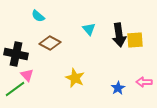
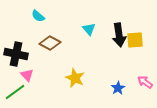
pink arrow: moved 1 px right; rotated 35 degrees clockwise
green line: moved 3 px down
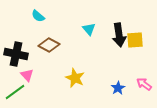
brown diamond: moved 1 px left, 2 px down
pink arrow: moved 1 px left, 2 px down
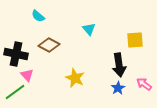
black arrow: moved 30 px down
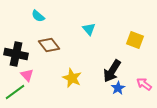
yellow square: rotated 24 degrees clockwise
brown diamond: rotated 25 degrees clockwise
black arrow: moved 7 px left, 6 px down; rotated 40 degrees clockwise
yellow star: moved 3 px left
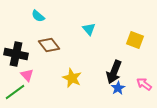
black arrow: moved 2 px right, 1 px down; rotated 10 degrees counterclockwise
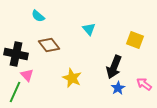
black arrow: moved 5 px up
green line: rotated 30 degrees counterclockwise
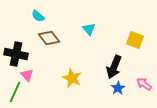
brown diamond: moved 7 px up
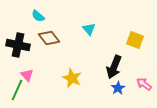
black cross: moved 2 px right, 9 px up
green line: moved 2 px right, 2 px up
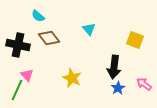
black arrow: rotated 15 degrees counterclockwise
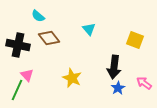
pink arrow: moved 1 px up
